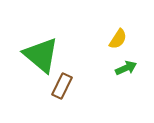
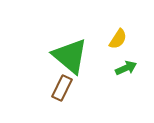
green triangle: moved 29 px right, 1 px down
brown rectangle: moved 2 px down
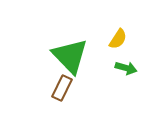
green triangle: rotated 6 degrees clockwise
green arrow: rotated 40 degrees clockwise
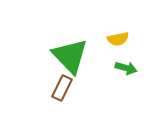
yellow semicircle: rotated 45 degrees clockwise
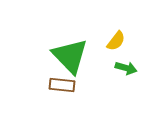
yellow semicircle: moved 2 px left, 2 px down; rotated 40 degrees counterclockwise
brown rectangle: moved 3 px up; rotated 70 degrees clockwise
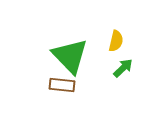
yellow semicircle: rotated 25 degrees counterclockwise
green arrow: moved 3 px left; rotated 60 degrees counterclockwise
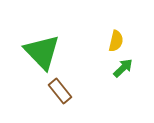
green triangle: moved 28 px left, 4 px up
brown rectangle: moved 2 px left, 6 px down; rotated 45 degrees clockwise
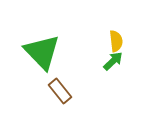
yellow semicircle: rotated 20 degrees counterclockwise
green arrow: moved 10 px left, 7 px up
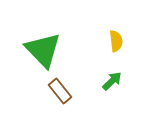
green triangle: moved 1 px right, 2 px up
green arrow: moved 1 px left, 20 px down
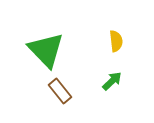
green triangle: moved 3 px right
